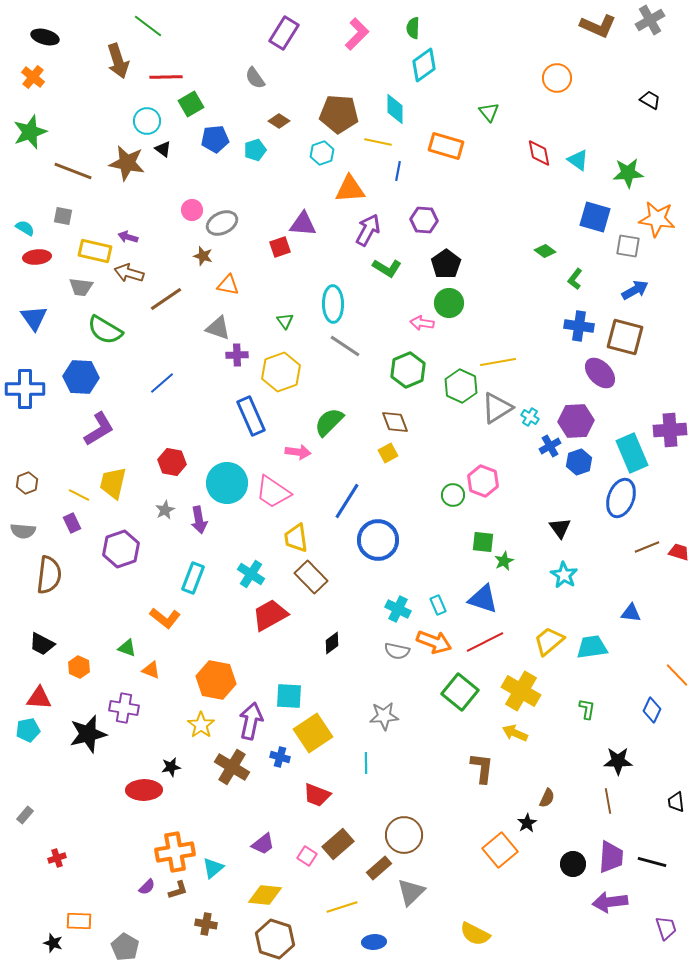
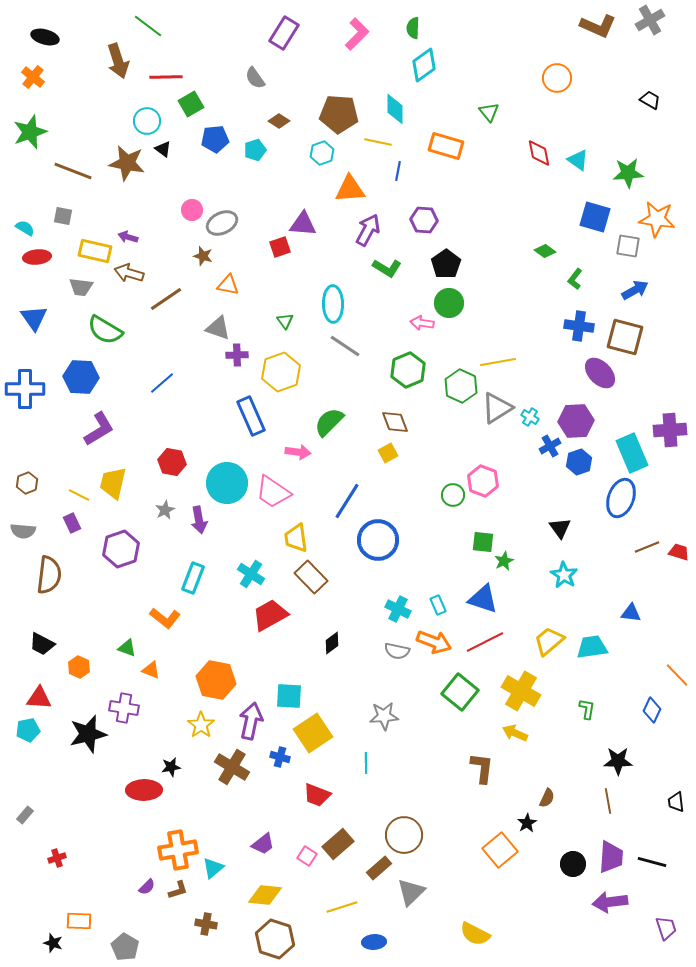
orange cross at (175, 852): moved 3 px right, 2 px up
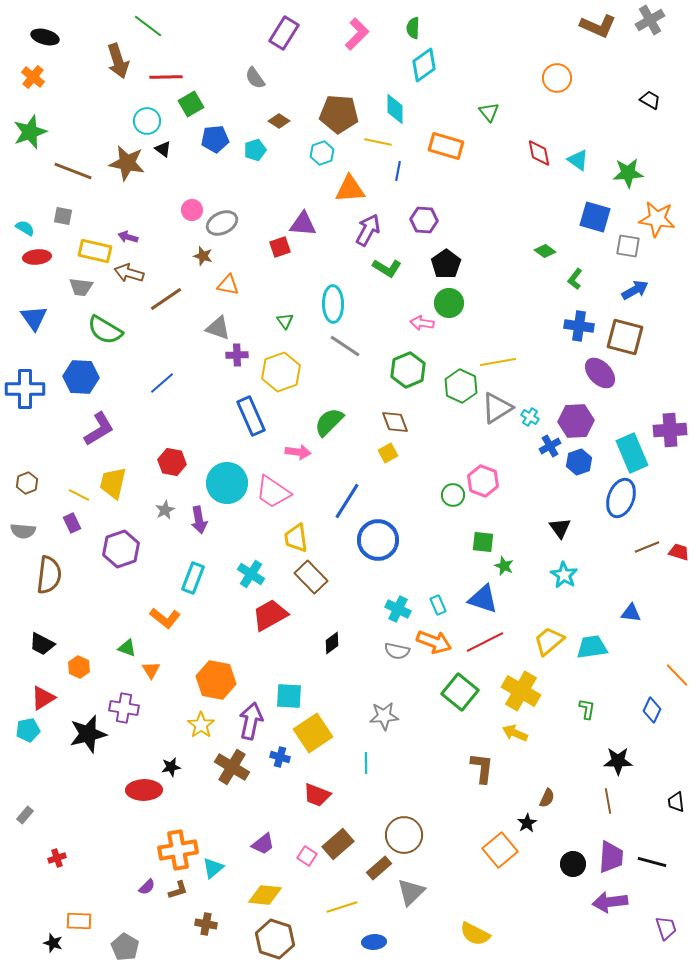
green star at (504, 561): moved 5 px down; rotated 24 degrees counterclockwise
orange triangle at (151, 670): rotated 36 degrees clockwise
red triangle at (39, 698): moved 4 px right; rotated 36 degrees counterclockwise
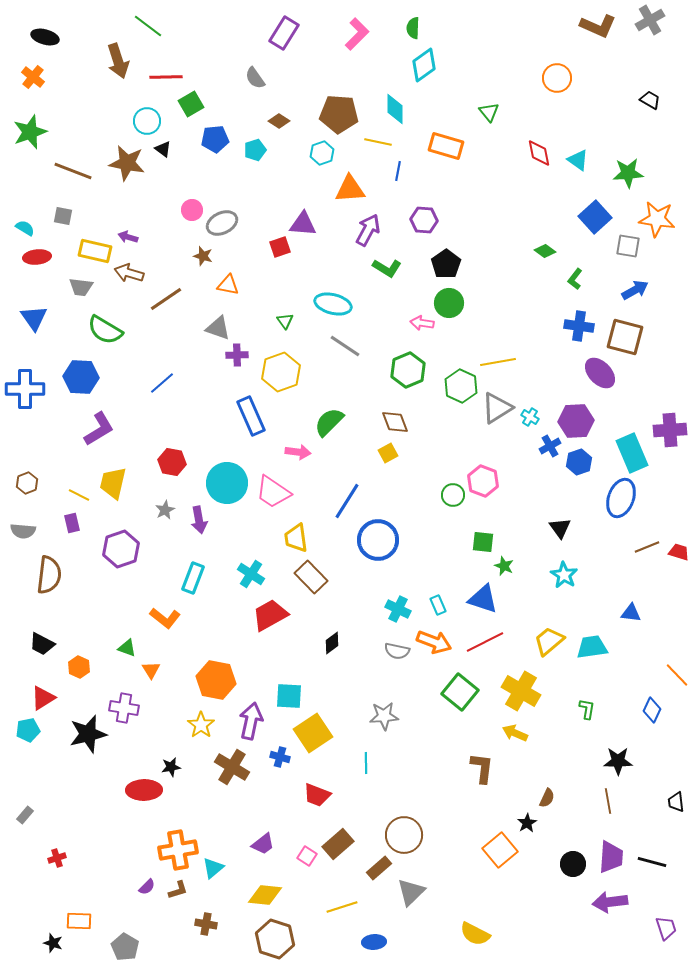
blue square at (595, 217): rotated 32 degrees clockwise
cyan ellipse at (333, 304): rotated 75 degrees counterclockwise
purple rectangle at (72, 523): rotated 12 degrees clockwise
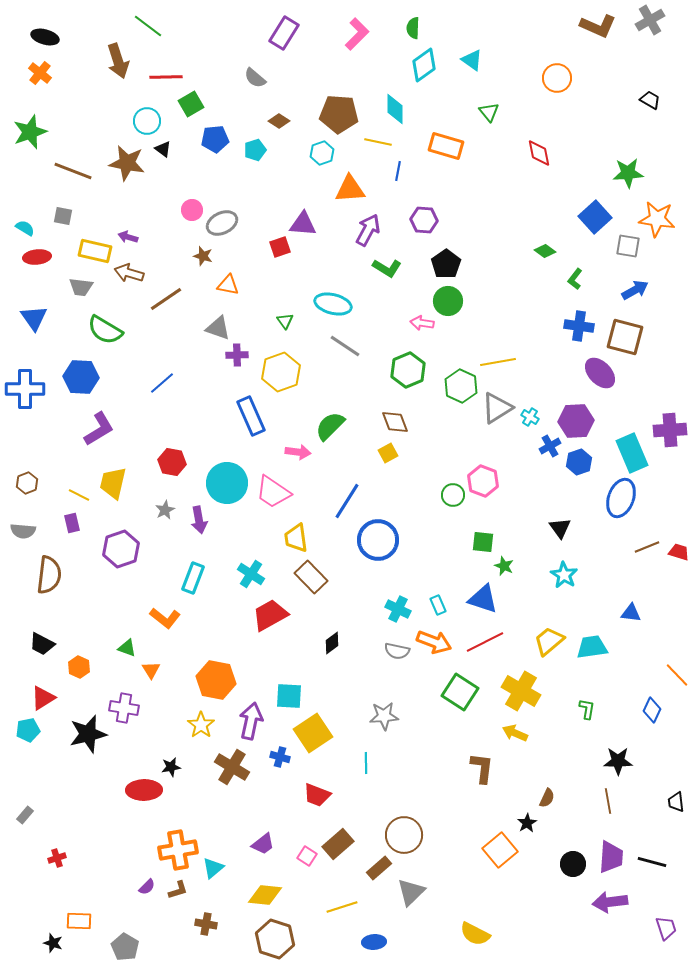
orange cross at (33, 77): moved 7 px right, 4 px up
gray semicircle at (255, 78): rotated 15 degrees counterclockwise
cyan triangle at (578, 160): moved 106 px left, 100 px up
green circle at (449, 303): moved 1 px left, 2 px up
green semicircle at (329, 422): moved 1 px right, 4 px down
green square at (460, 692): rotated 6 degrees counterclockwise
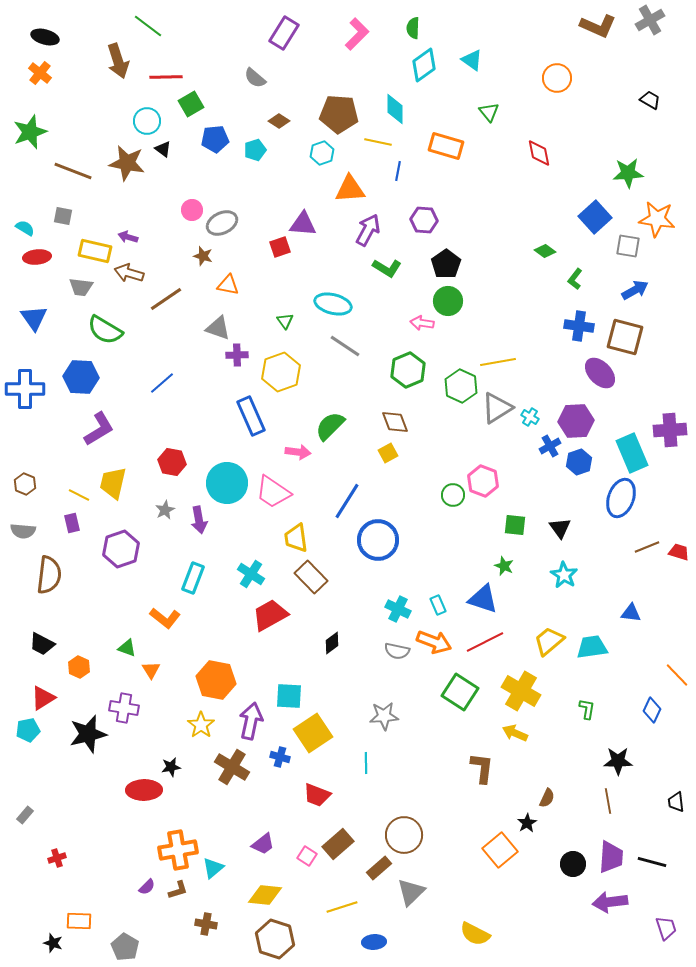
brown hexagon at (27, 483): moved 2 px left, 1 px down; rotated 15 degrees counterclockwise
green square at (483, 542): moved 32 px right, 17 px up
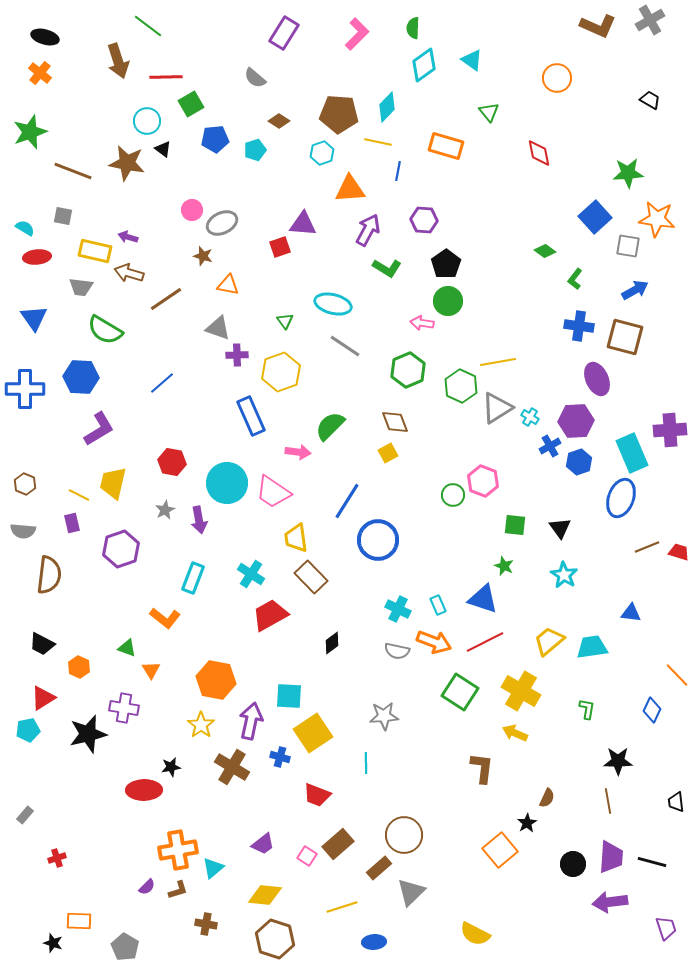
cyan diamond at (395, 109): moved 8 px left, 2 px up; rotated 44 degrees clockwise
purple ellipse at (600, 373): moved 3 px left, 6 px down; rotated 20 degrees clockwise
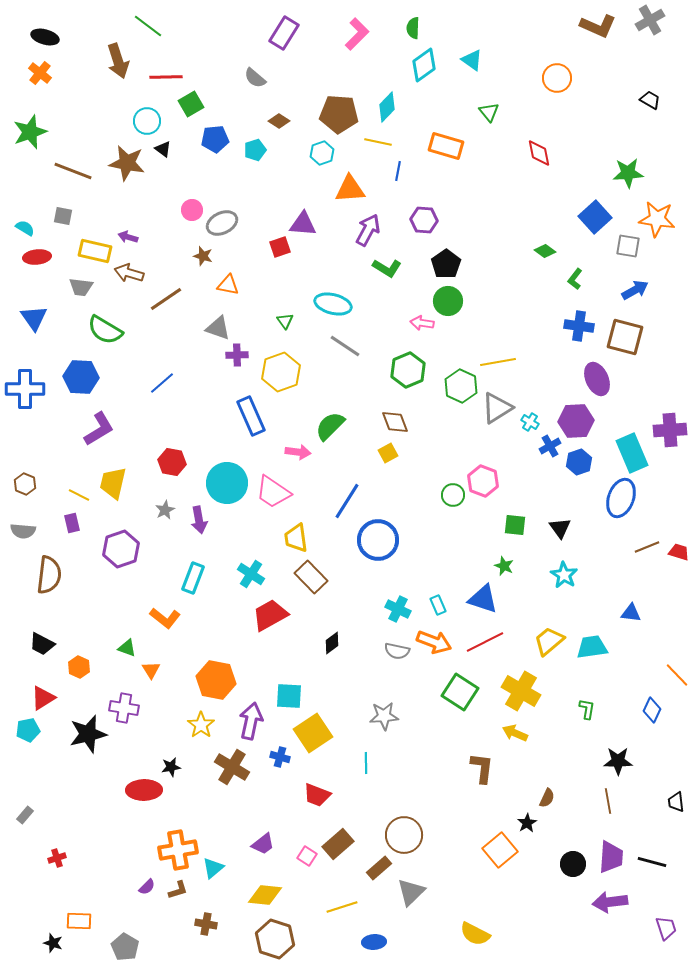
cyan cross at (530, 417): moved 5 px down
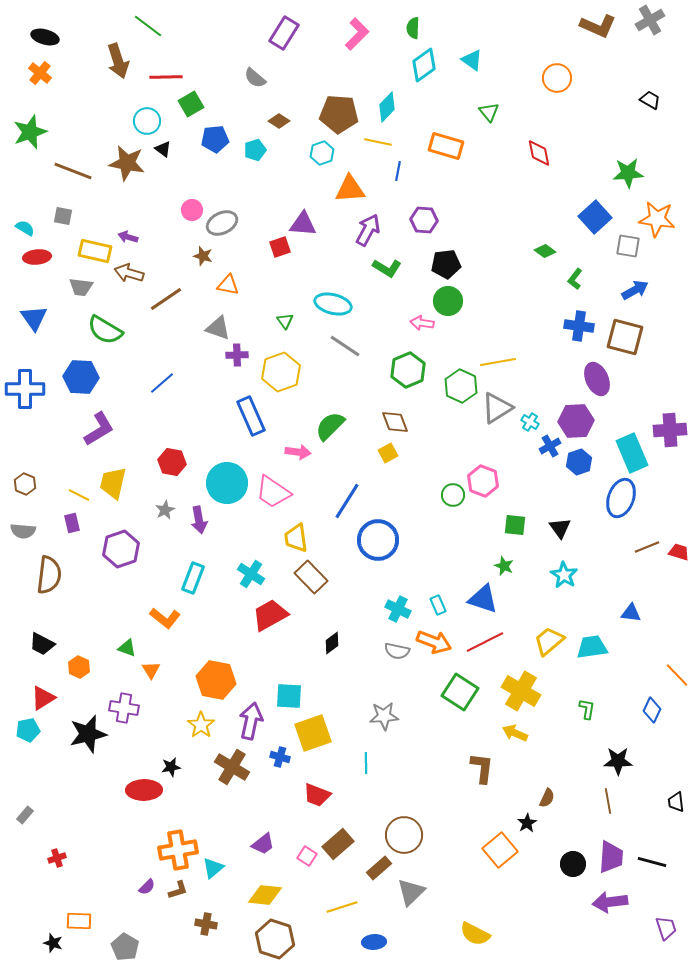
black pentagon at (446, 264): rotated 28 degrees clockwise
yellow square at (313, 733): rotated 15 degrees clockwise
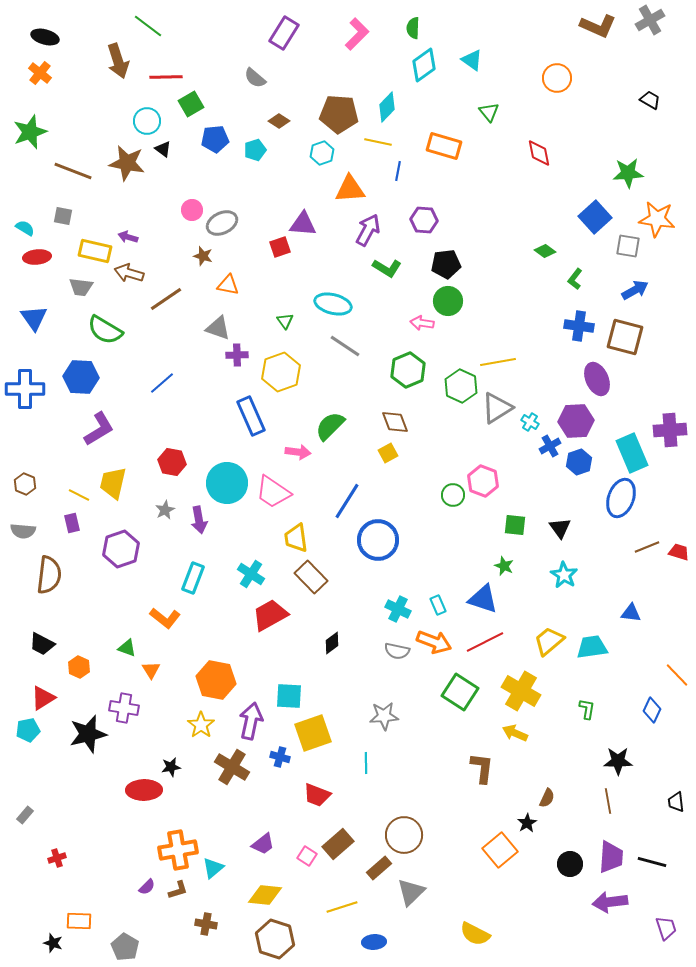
orange rectangle at (446, 146): moved 2 px left
black circle at (573, 864): moved 3 px left
